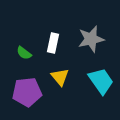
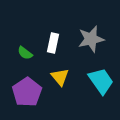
green semicircle: moved 1 px right
purple pentagon: rotated 28 degrees counterclockwise
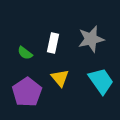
yellow triangle: moved 1 px down
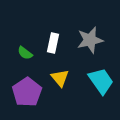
gray star: moved 1 px left, 1 px down
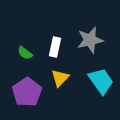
white rectangle: moved 2 px right, 4 px down
yellow triangle: rotated 24 degrees clockwise
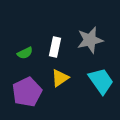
green semicircle: rotated 63 degrees counterclockwise
yellow triangle: rotated 12 degrees clockwise
purple pentagon: rotated 8 degrees clockwise
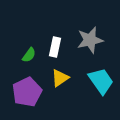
green semicircle: moved 4 px right, 2 px down; rotated 28 degrees counterclockwise
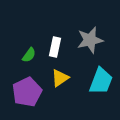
cyan trapezoid: rotated 56 degrees clockwise
